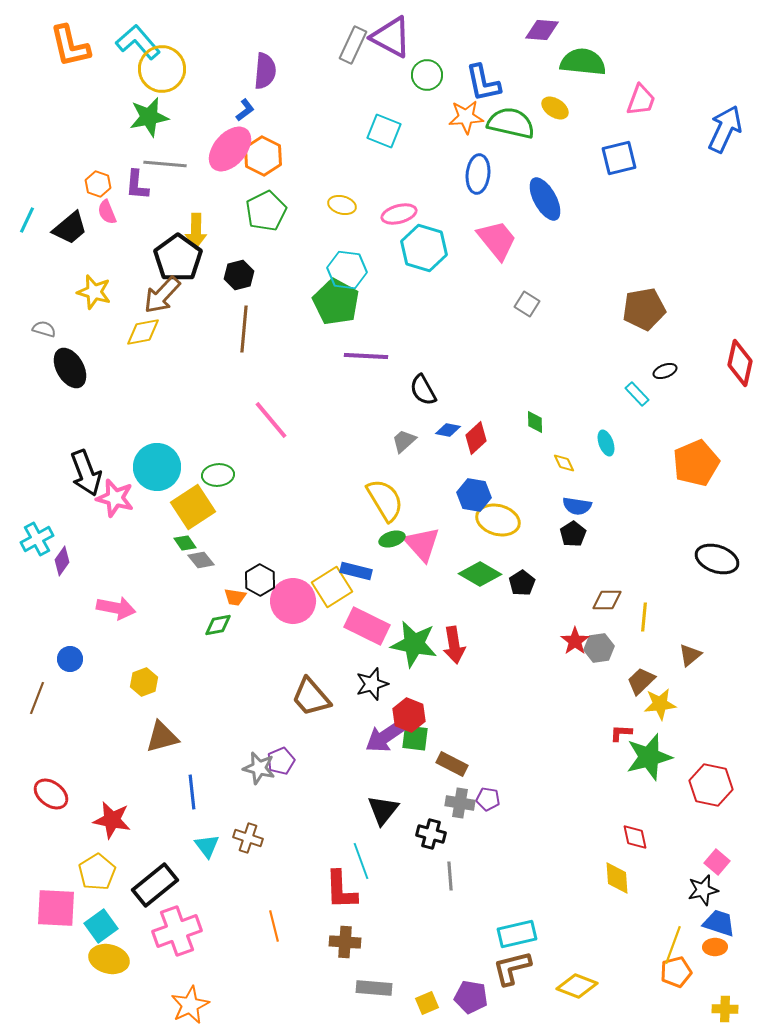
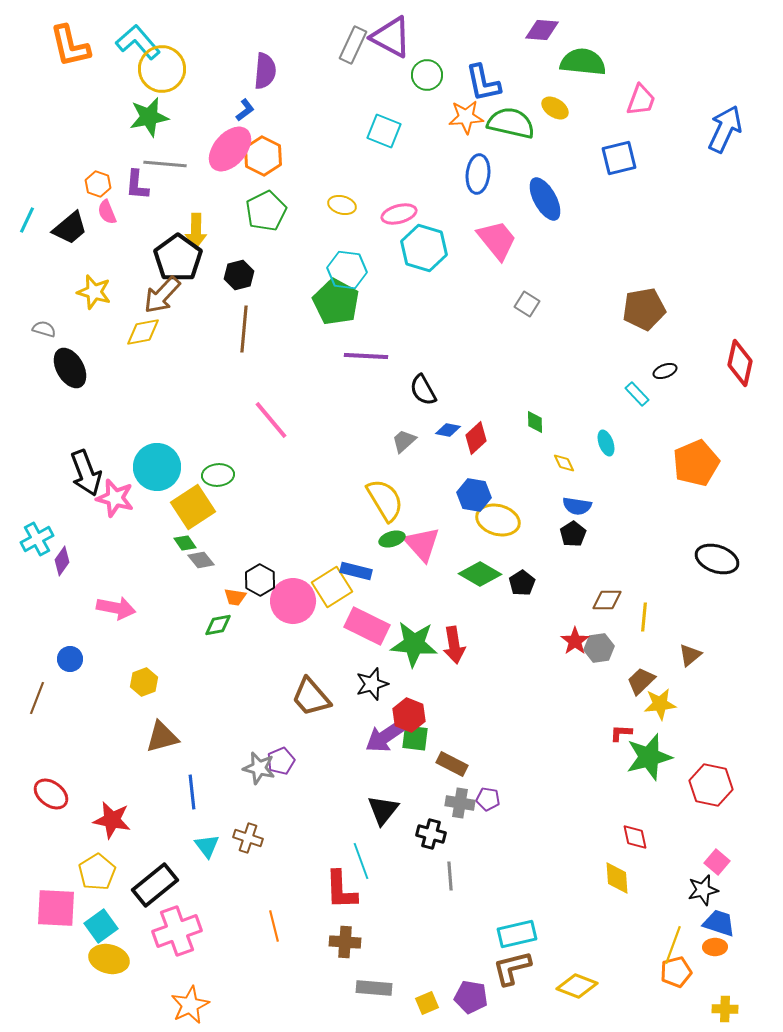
green star at (414, 644): rotated 6 degrees counterclockwise
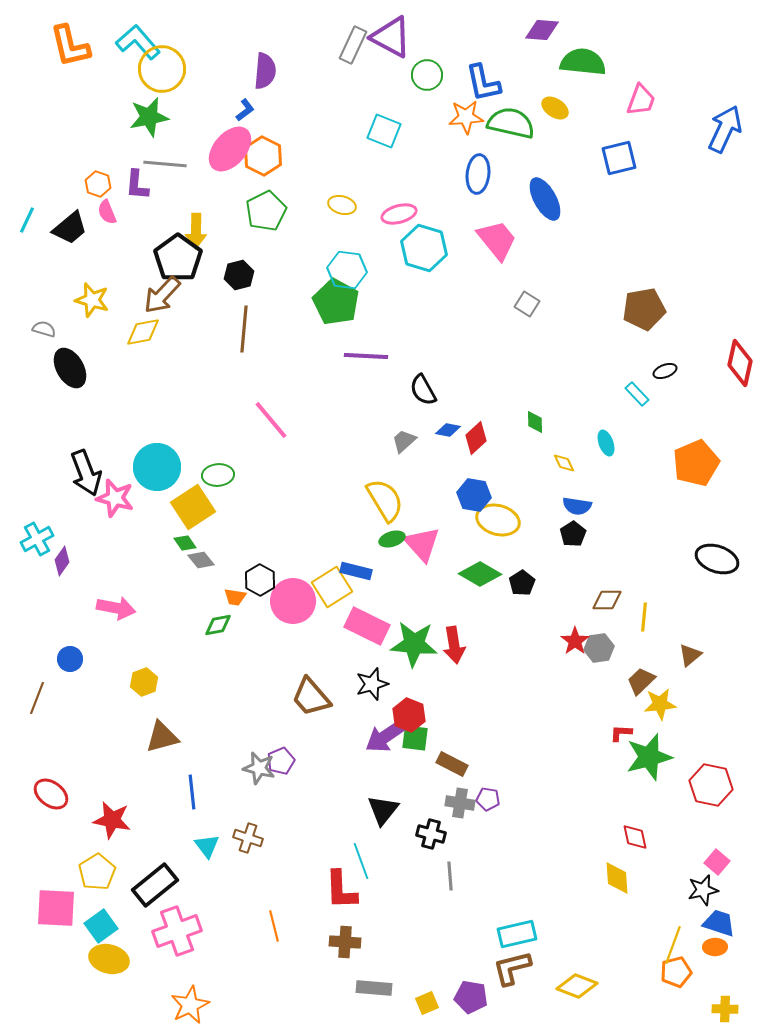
yellow star at (94, 292): moved 2 px left, 8 px down
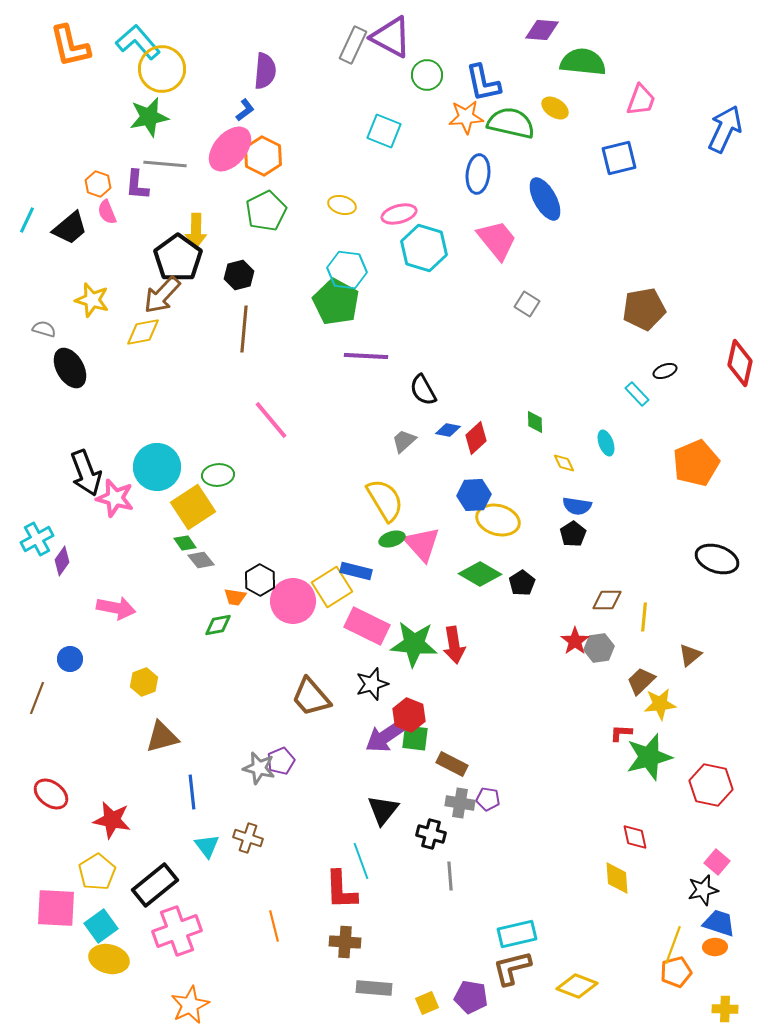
blue hexagon at (474, 495): rotated 12 degrees counterclockwise
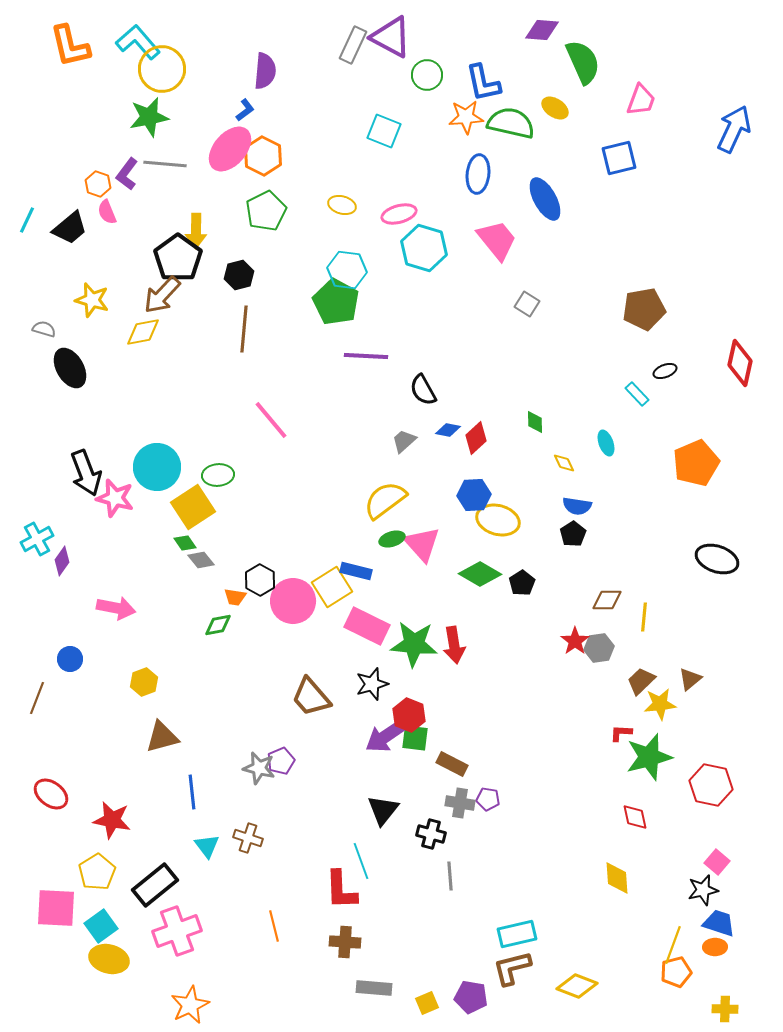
green semicircle at (583, 62): rotated 60 degrees clockwise
blue arrow at (725, 129): moved 9 px right
purple L-shape at (137, 185): moved 10 px left, 11 px up; rotated 32 degrees clockwise
yellow semicircle at (385, 500): rotated 96 degrees counterclockwise
brown triangle at (690, 655): moved 24 px down
red diamond at (635, 837): moved 20 px up
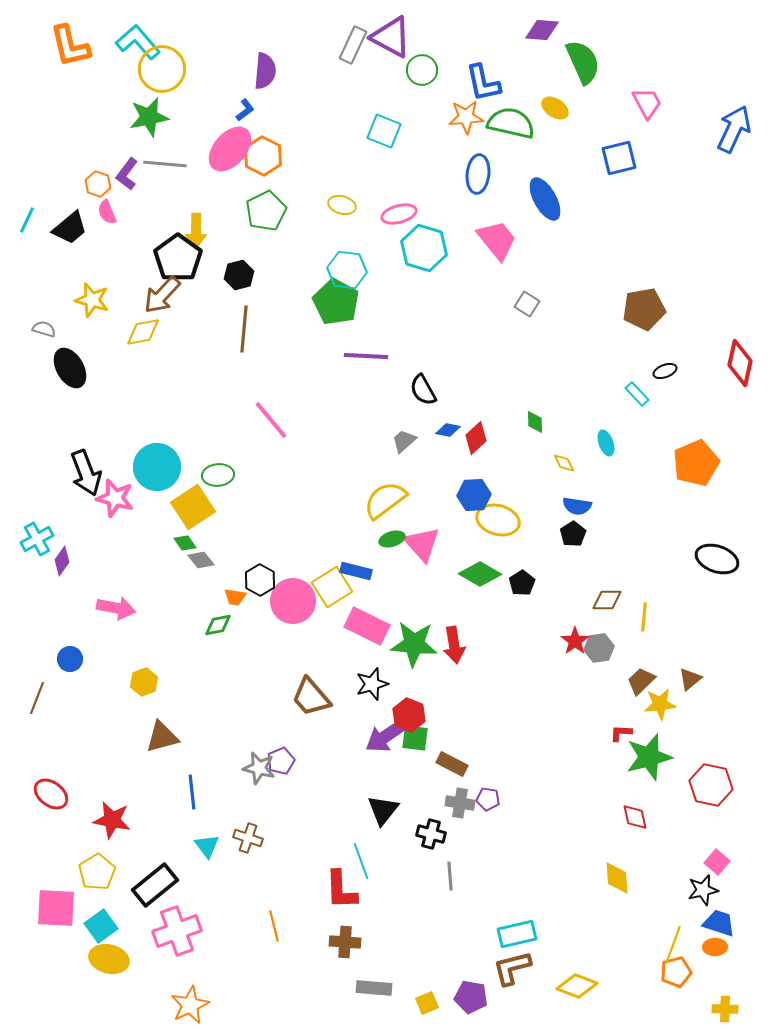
green circle at (427, 75): moved 5 px left, 5 px up
pink trapezoid at (641, 100): moved 6 px right, 3 px down; rotated 48 degrees counterclockwise
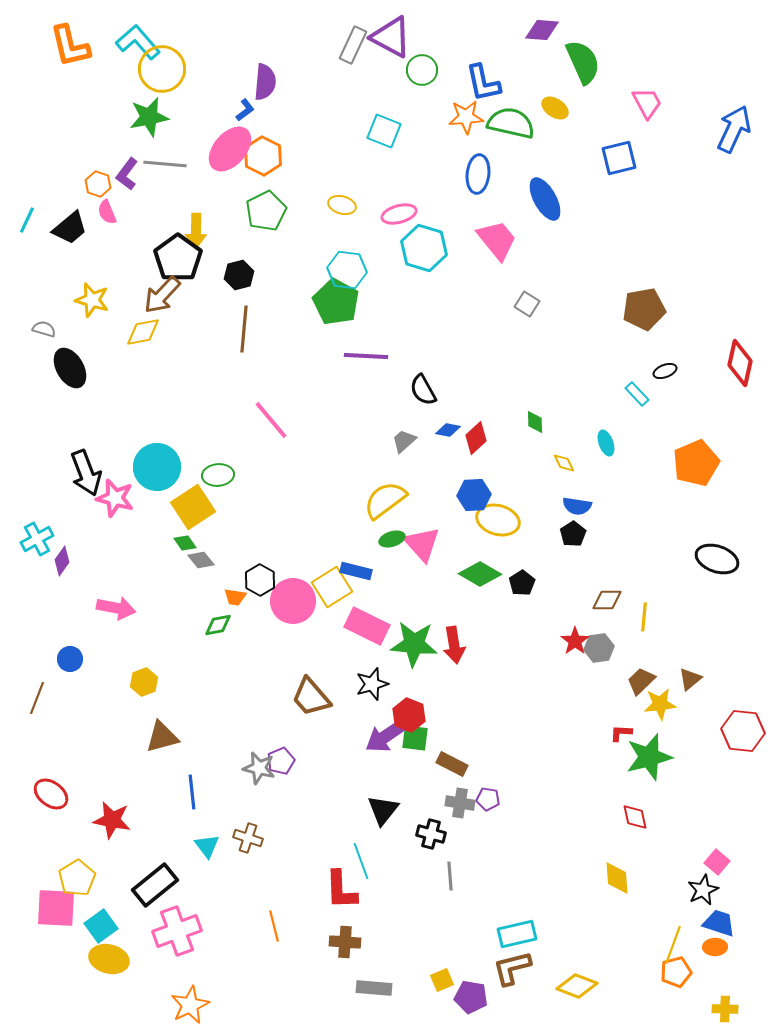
purple semicircle at (265, 71): moved 11 px down
red hexagon at (711, 785): moved 32 px right, 54 px up; rotated 6 degrees counterclockwise
yellow pentagon at (97, 872): moved 20 px left, 6 px down
black star at (703, 890): rotated 12 degrees counterclockwise
yellow square at (427, 1003): moved 15 px right, 23 px up
